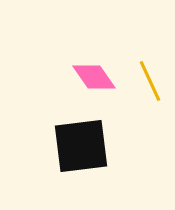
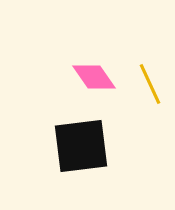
yellow line: moved 3 px down
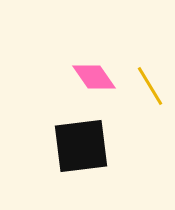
yellow line: moved 2 px down; rotated 6 degrees counterclockwise
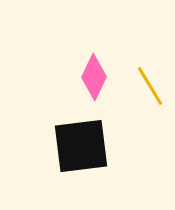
pink diamond: rotated 60 degrees clockwise
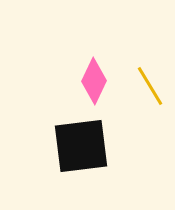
pink diamond: moved 4 px down
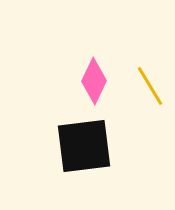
black square: moved 3 px right
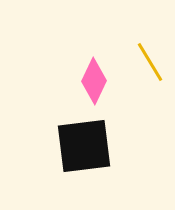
yellow line: moved 24 px up
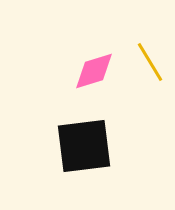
pink diamond: moved 10 px up; rotated 48 degrees clockwise
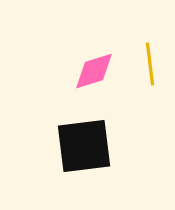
yellow line: moved 2 px down; rotated 24 degrees clockwise
